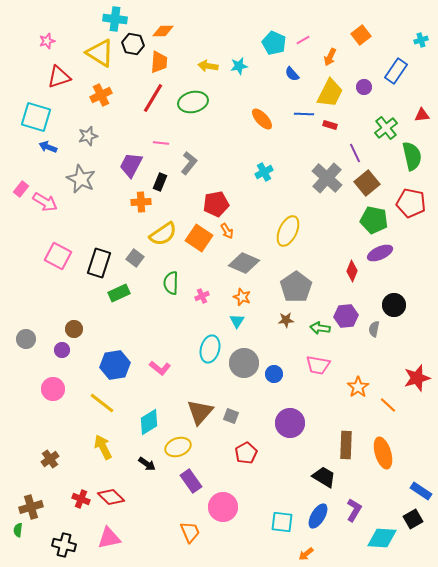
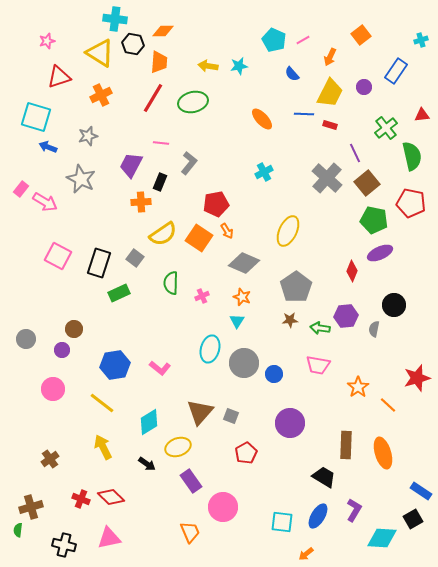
cyan pentagon at (274, 43): moved 3 px up
brown star at (286, 320): moved 4 px right
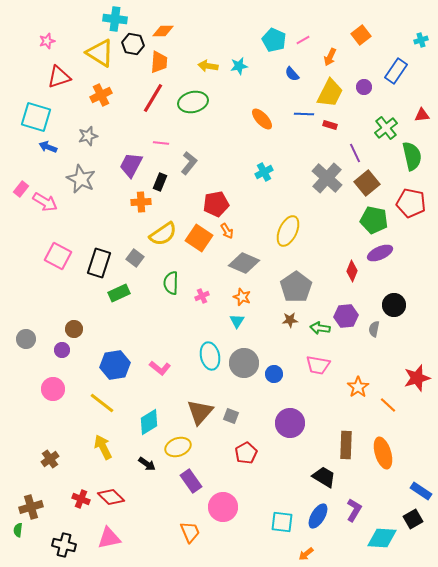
cyan ellipse at (210, 349): moved 7 px down; rotated 28 degrees counterclockwise
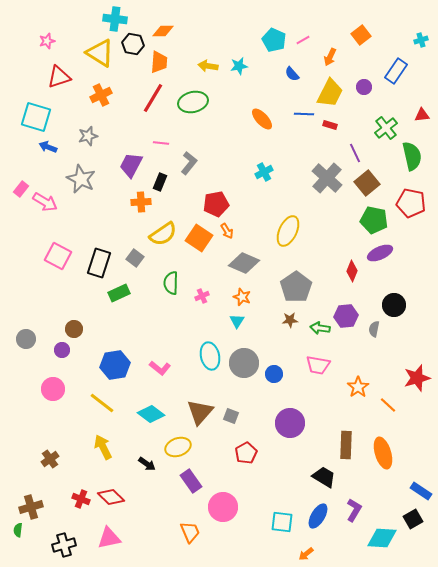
cyan diamond at (149, 422): moved 2 px right, 8 px up; rotated 68 degrees clockwise
black cross at (64, 545): rotated 30 degrees counterclockwise
